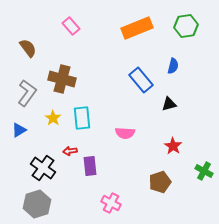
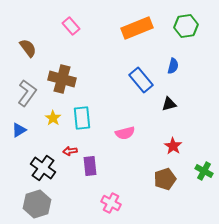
pink semicircle: rotated 18 degrees counterclockwise
brown pentagon: moved 5 px right, 3 px up
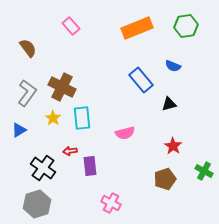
blue semicircle: rotated 98 degrees clockwise
brown cross: moved 8 px down; rotated 12 degrees clockwise
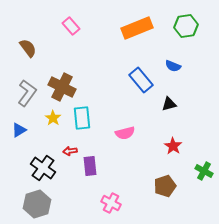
brown pentagon: moved 7 px down
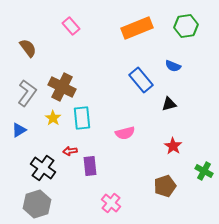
pink cross: rotated 12 degrees clockwise
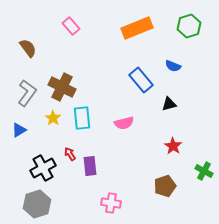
green hexagon: moved 3 px right; rotated 10 degrees counterclockwise
pink semicircle: moved 1 px left, 10 px up
red arrow: moved 3 px down; rotated 64 degrees clockwise
black cross: rotated 25 degrees clockwise
pink cross: rotated 30 degrees counterclockwise
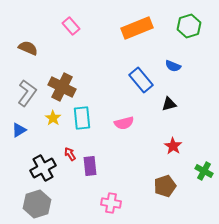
brown semicircle: rotated 30 degrees counterclockwise
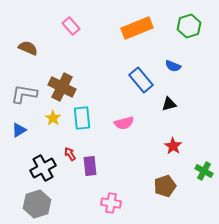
gray L-shape: moved 3 px left, 1 px down; rotated 116 degrees counterclockwise
